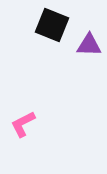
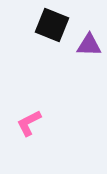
pink L-shape: moved 6 px right, 1 px up
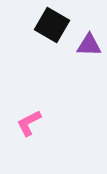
black square: rotated 8 degrees clockwise
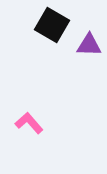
pink L-shape: rotated 76 degrees clockwise
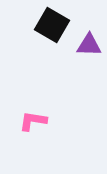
pink L-shape: moved 4 px right, 2 px up; rotated 40 degrees counterclockwise
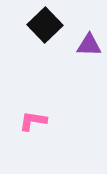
black square: moved 7 px left; rotated 16 degrees clockwise
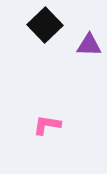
pink L-shape: moved 14 px right, 4 px down
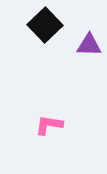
pink L-shape: moved 2 px right
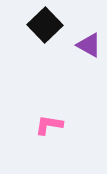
purple triangle: rotated 28 degrees clockwise
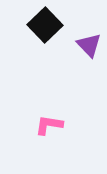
purple triangle: rotated 16 degrees clockwise
